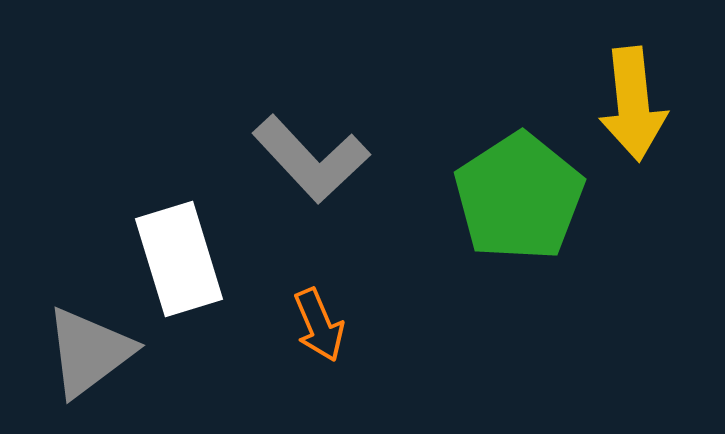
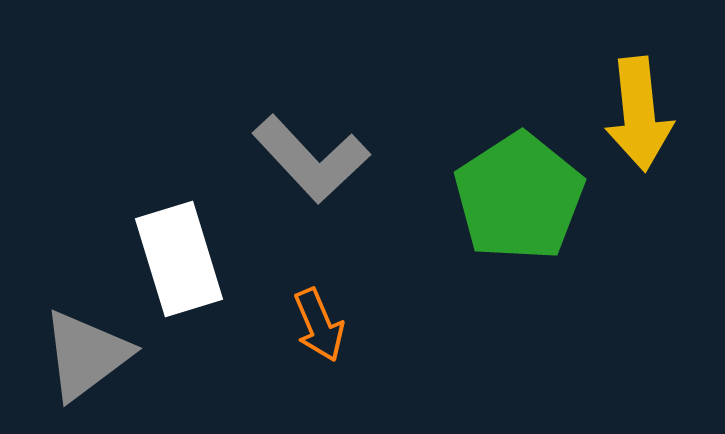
yellow arrow: moved 6 px right, 10 px down
gray triangle: moved 3 px left, 3 px down
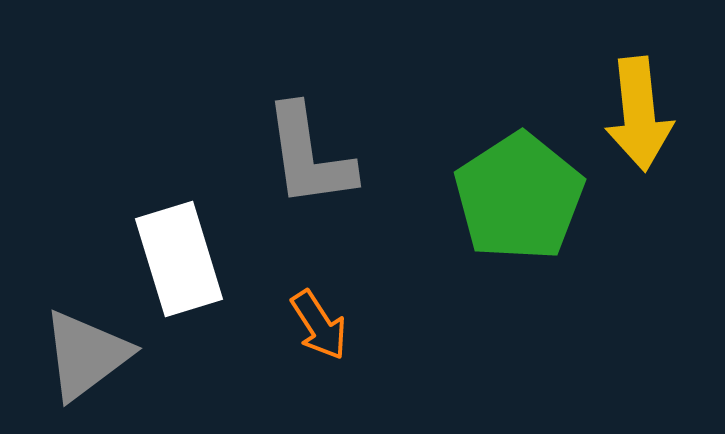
gray L-shape: moved 2 px left, 3 px up; rotated 35 degrees clockwise
orange arrow: rotated 10 degrees counterclockwise
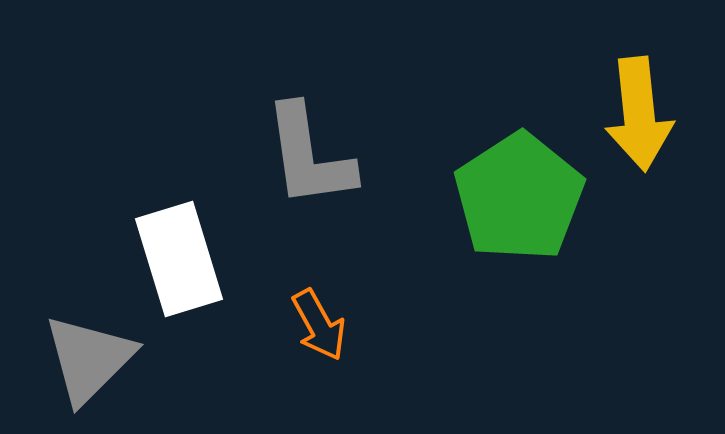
orange arrow: rotated 4 degrees clockwise
gray triangle: moved 3 px right, 4 px down; rotated 8 degrees counterclockwise
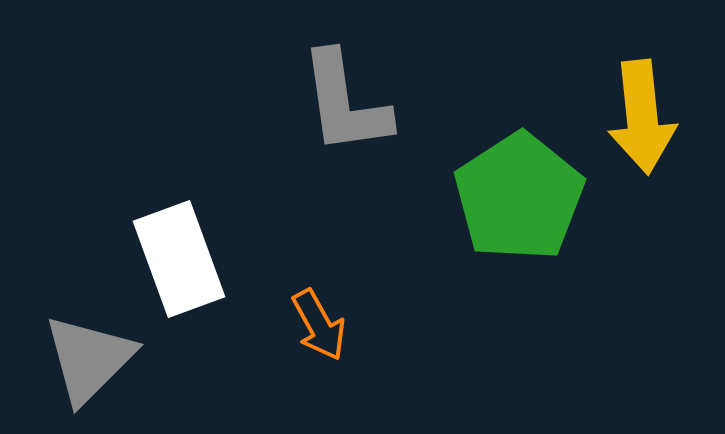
yellow arrow: moved 3 px right, 3 px down
gray L-shape: moved 36 px right, 53 px up
white rectangle: rotated 3 degrees counterclockwise
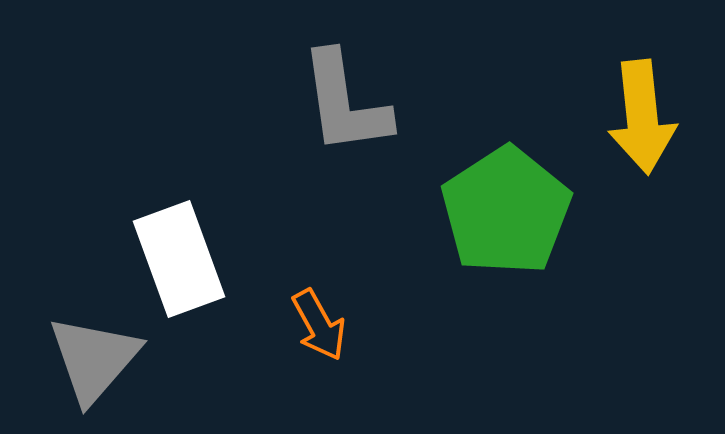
green pentagon: moved 13 px left, 14 px down
gray triangle: moved 5 px right; rotated 4 degrees counterclockwise
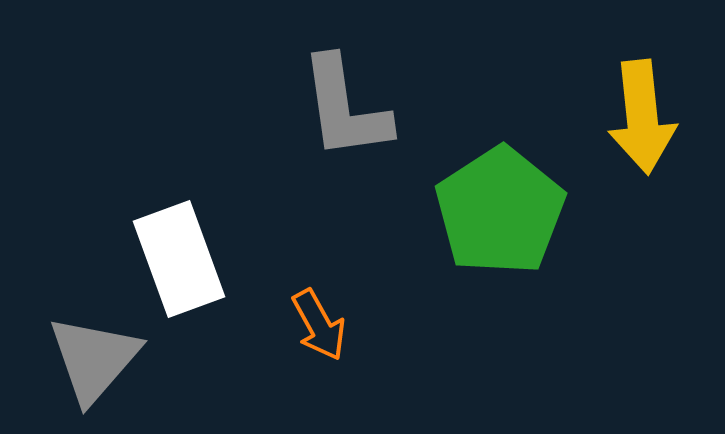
gray L-shape: moved 5 px down
green pentagon: moved 6 px left
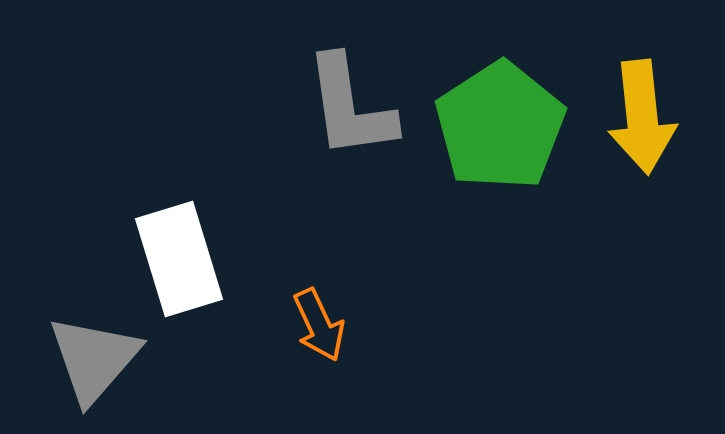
gray L-shape: moved 5 px right, 1 px up
green pentagon: moved 85 px up
white rectangle: rotated 3 degrees clockwise
orange arrow: rotated 4 degrees clockwise
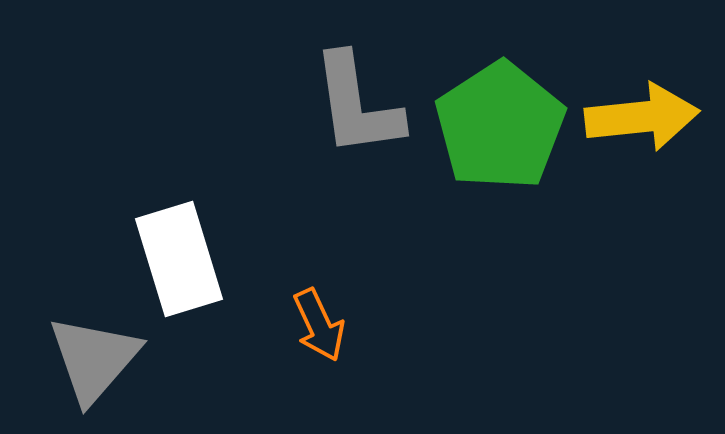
gray L-shape: moved 7 px right, 2 px up
yellow arrow: rotated 90 degrees counterclockwise
